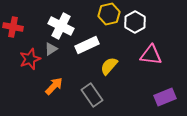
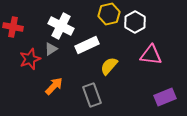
gray rectangle: rotated 15 degrees clockwise
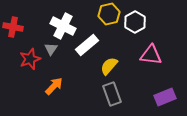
white cross: moved 2 px right
white rectangle: rotated 15 degrees counterclockwise
gray triangle: rotated 24 degrees counterclockwise
gray rectangle: moved 20 px right, 1 px up
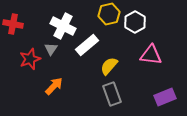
red cross: moved 3 px up
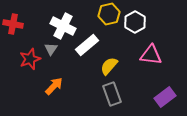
purple rectangle: rotated 15 degrees counterclockwise
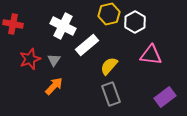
gray triangle: moved 3 px right, 11 px down
gray rectangle: moved 1 px left
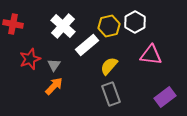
yellow hexagon: moved 12 px down
white cross: rotated 15 degrees clockwise
gray triangle: moved 5 px down
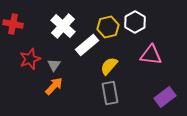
yellow hexagon: moved 1 px left, 1 px down
gray rectangle: moved 1 px left, 1 px up; rotated 10 degrees clockwise
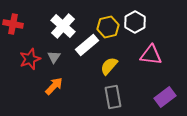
gray triangle: moved 8 px up
gray rectangle: moved 3 px right, 4 px down
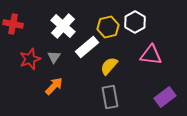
white rectangle: moved 2 px down
gray rectangle: moved 3 px left
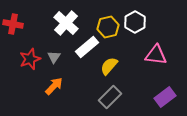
white cross: moved 3 px right, 3 px up
pink triangle: moved 5 px right
gray rectangle: rotated 55 degrees clockwise
